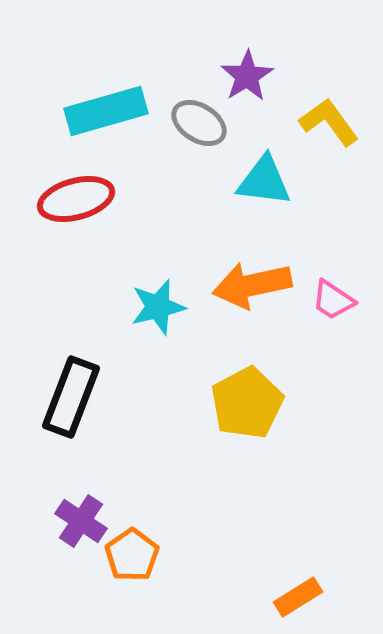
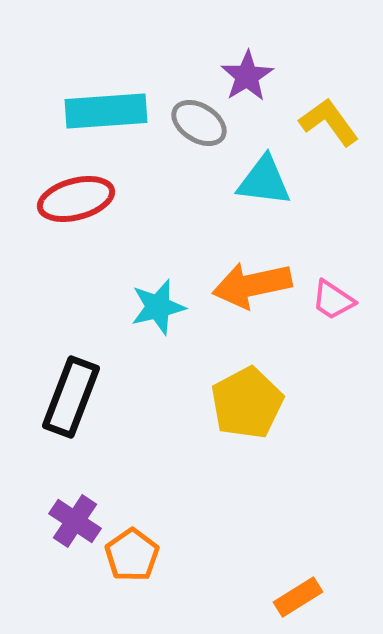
cyan rectangle: rotated 12 degrees clockwise
purple cross: moved 6 px left
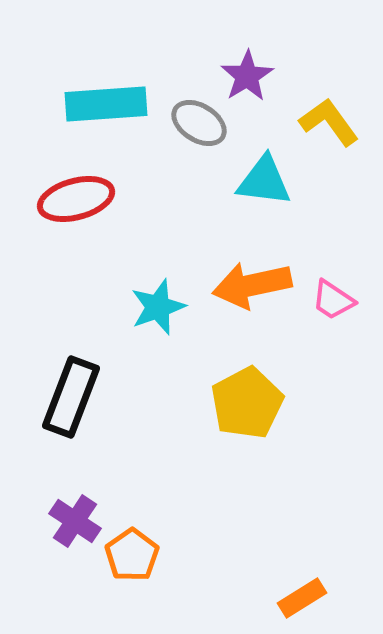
cyan rectangle: moved 7 px up
cyan star: rotated 6 degrees counterclockwise
orange rectangle: moved 4 px right, 1 px down
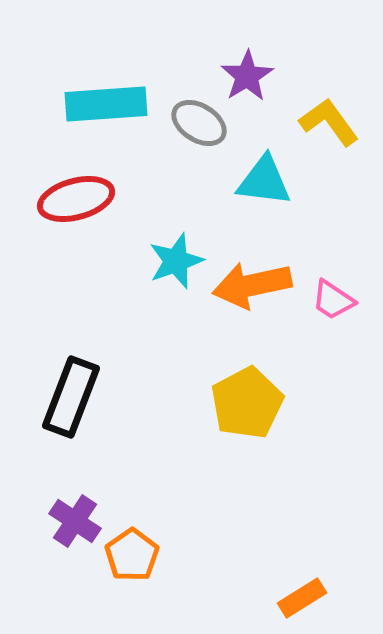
cyan star: moved 18 px right, 46 px up
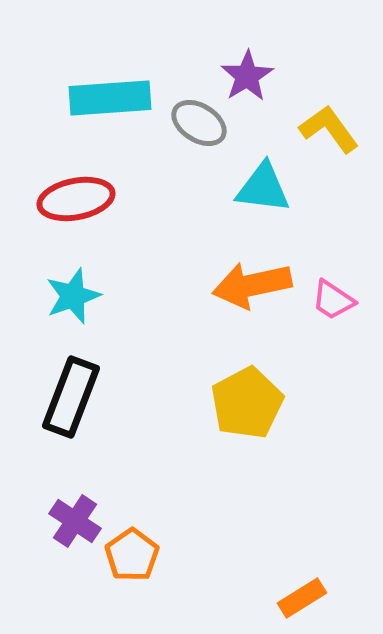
cyan rectangle: moved 4 px right, 6 px up
yellow L-shape: moved 7 px down
cyan triangle: moved 1 px left, 7 px down
red ellipse: rotated 4 degrees clockwise
cyan star: moved 103 px left, 35 px down
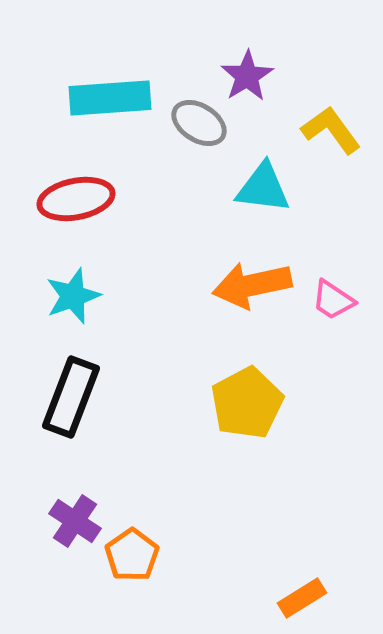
yellow L-shape: moved 2 px right, 1 px down
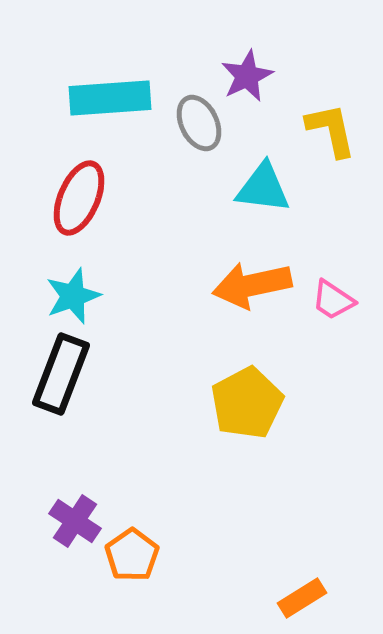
purple star: rotated 6 degrees clockwise
gray ellipse: rotated 32 degrees clockwise
yellow L-shape: rotated 24 degrees clockwise
red ellipse: moved 3 px right, 1 px up; rotated 56 degrees counterclockwise
black rectangle: moved 10 px left, 23 px up
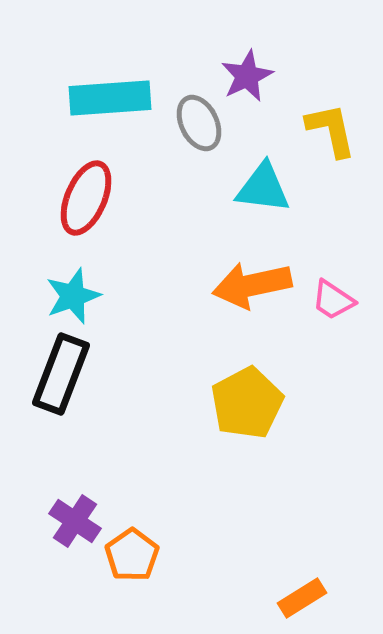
red ellipse: moved 7 px right
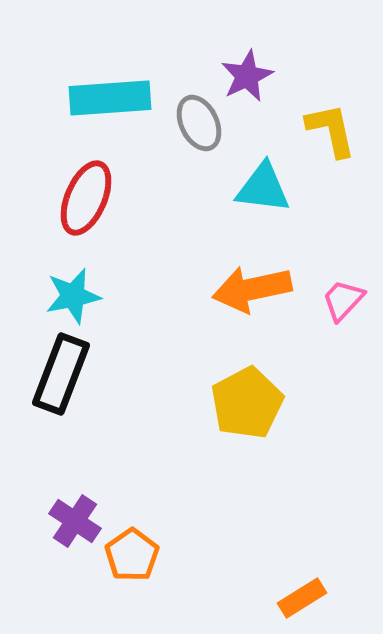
orange arrow: moved 4 px down
cyan star: rotated 8 degrees clockwise
pink trapezoid: moved 10 px right; rotated 99 degrees clockwise
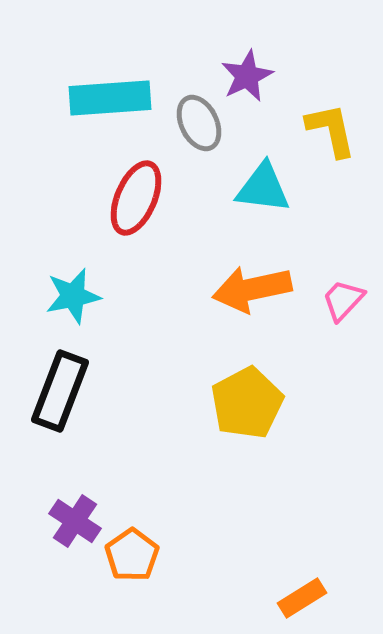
red ellipse: moved 50 px right
black rectangle: moved 1 px left, 17 px down
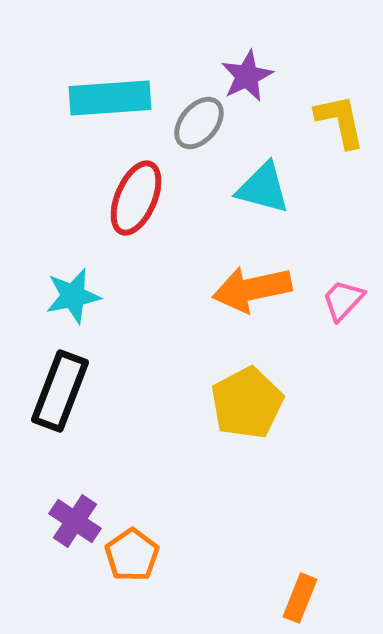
gray ellipse: rotated 66 degrees clockwise
yellow L-shape: moved 9 px right, 9 px up
cyan triangle: rotated 8 degrees clockwise
orange rectangle: moved 2 px left; rotated 36 degrees counterclockwise
